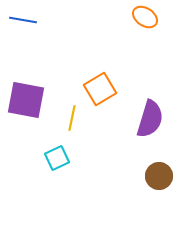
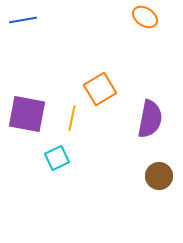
blue line: rotated 20 degrees counterclockwise
purple square: moved 1 px right, 14 px down
purple semicircle: rotated 6 degrees counterclockwise
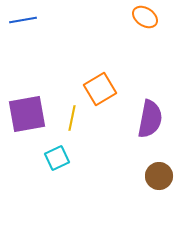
purple square: rotated 21 degrees counterclockwise
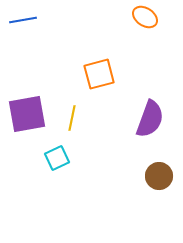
orange square: moved 1 px left, 15 px up; rotated 16 degrees clockwise
purple semicircle: rotated 9 degrees clockwise
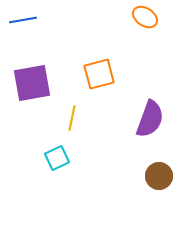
purple square: moved 5 px right, 31 px up
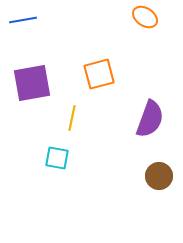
cyan square: rotated 35 degrees clockwise
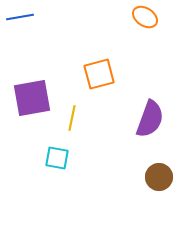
blue line: moved 3 px left, 3 px up
purple square: moved 15 px down
brown circle: moved 1 px down
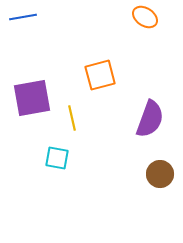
blue line: moved 3 px right
orange square: moved 1 px right, 1 px down
yellow line: rotated 25 degrees counterclockwise
brown circle: moved 1 px right, 3 px up
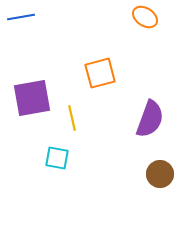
blue line: moved 2 px left
orange square: moved 2 px up
